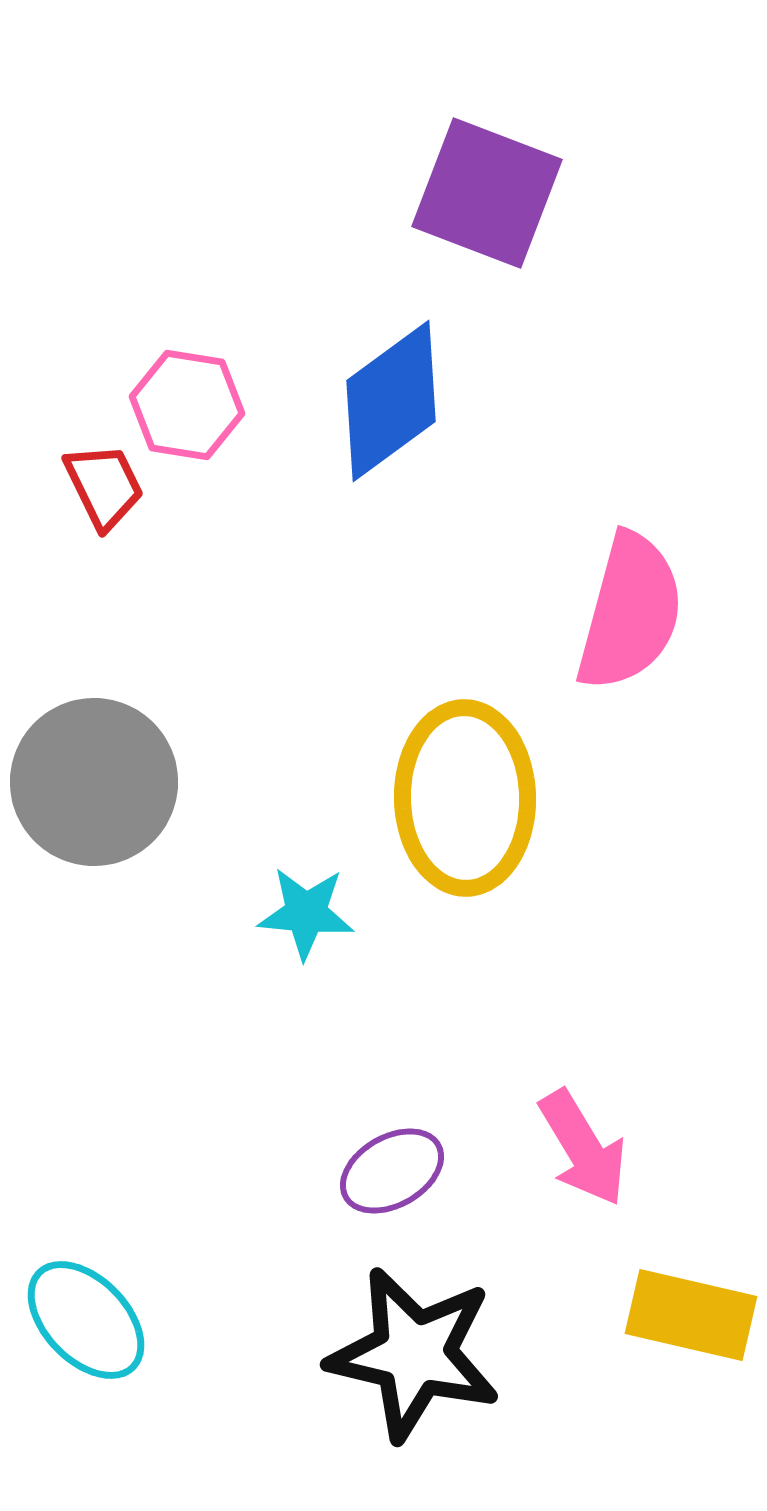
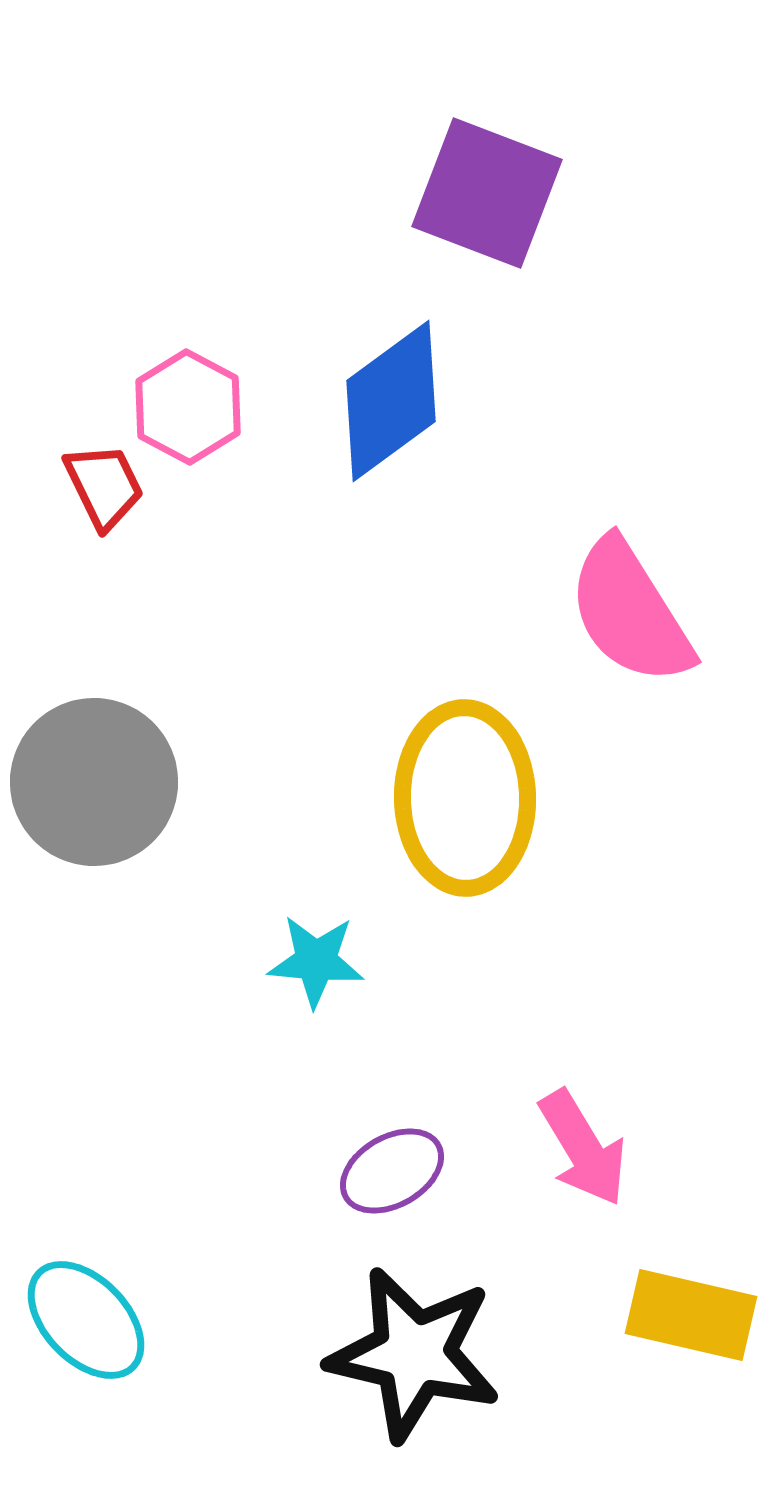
pink hexagon: moved 1 px right, 2 px down; rotated 19 degrees clockwise
pink semicircle: rotated 133 degrees clockwise
cyan star: moved 10 px right, 48 px down
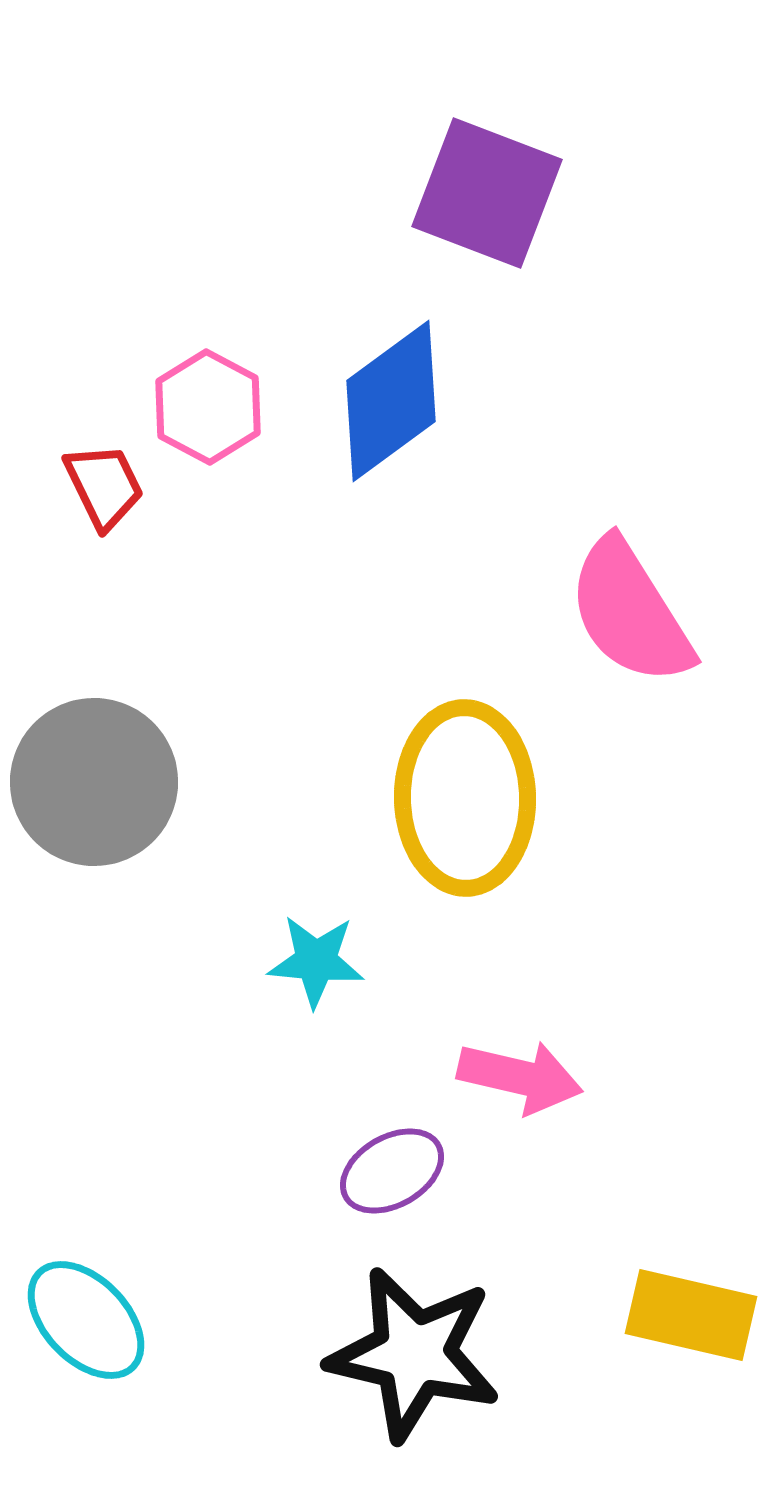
pink hexagon: moved 20 px right
pink arrow: moved 63 px left, 71 px up; rotated 46 degrees counterclockwise
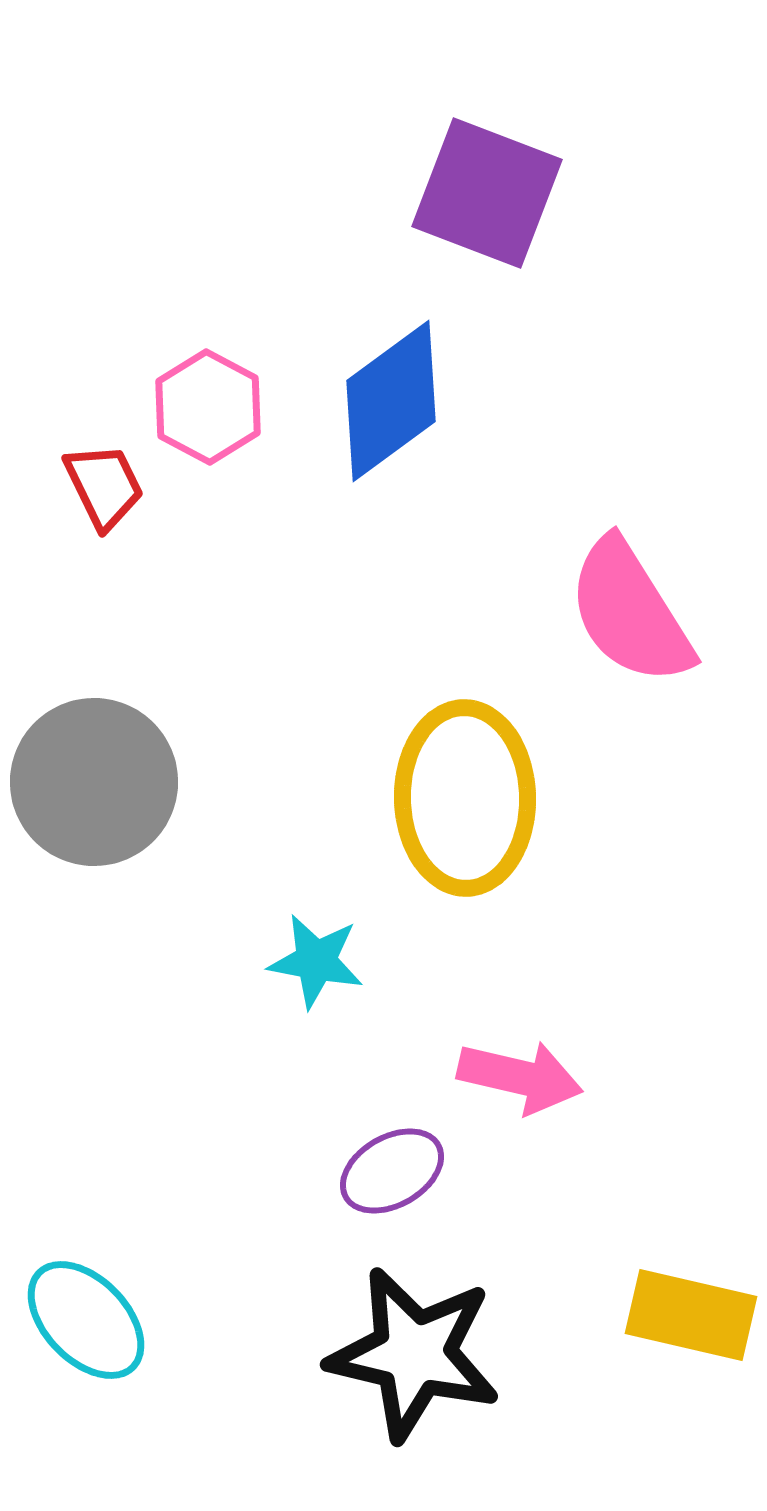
cyan star: rotated 6 degrees clockwise
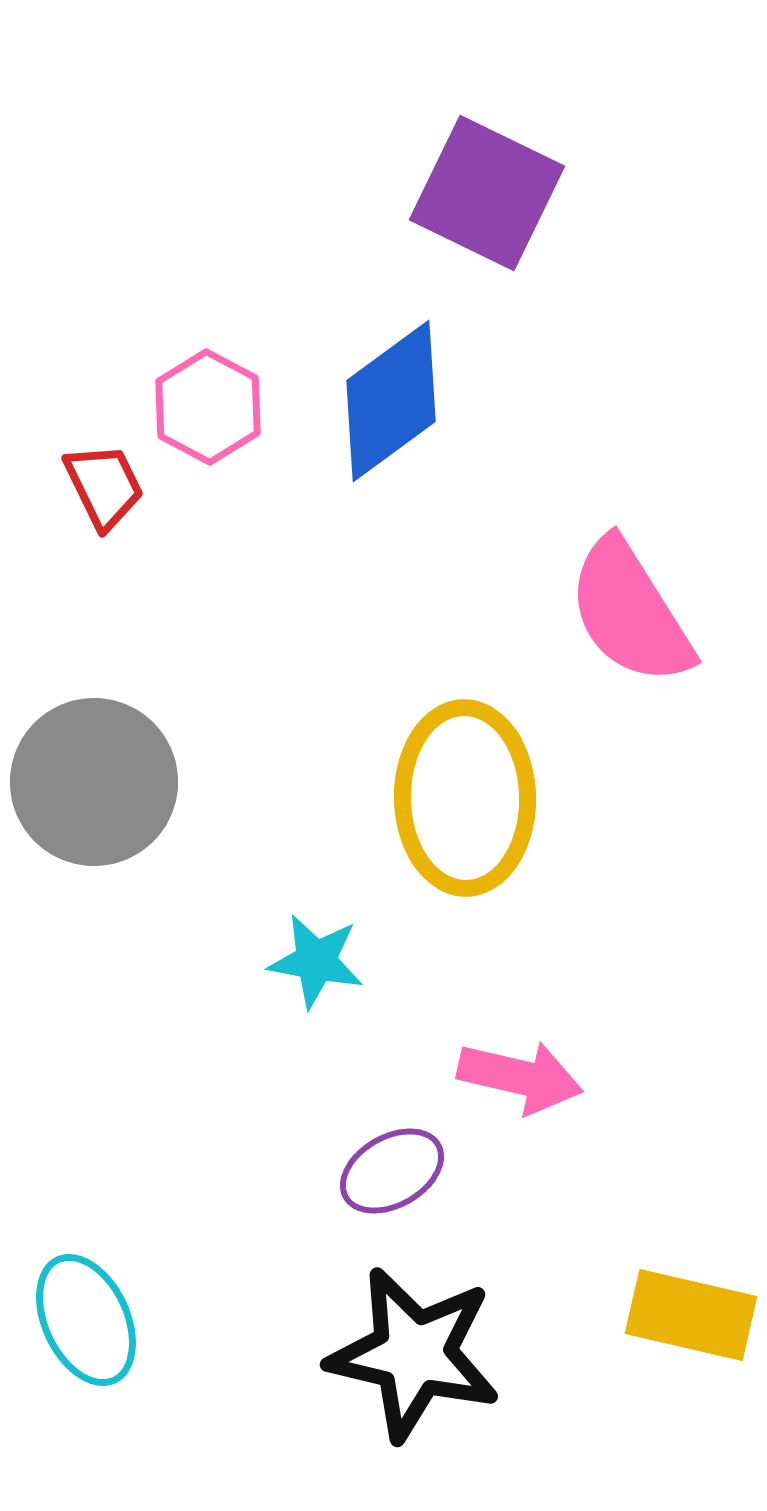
purple square: rotated 5 degrees clockwise
cyan ellipse: rotated 19 degrees clockwise
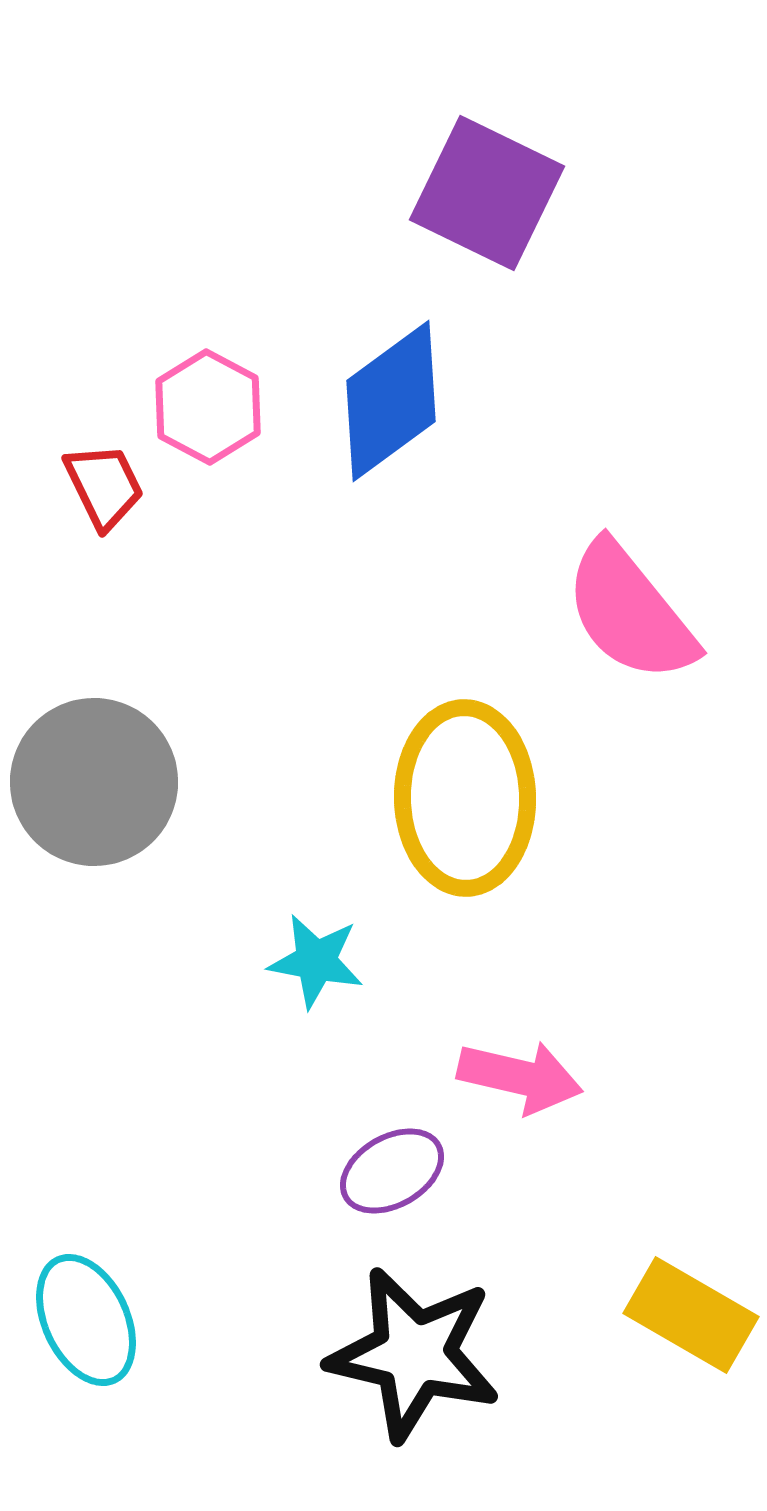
pink semicircle: rotated 7 degrees counterclockwise
yellow rectangle: rotated 17 degrees clockwise
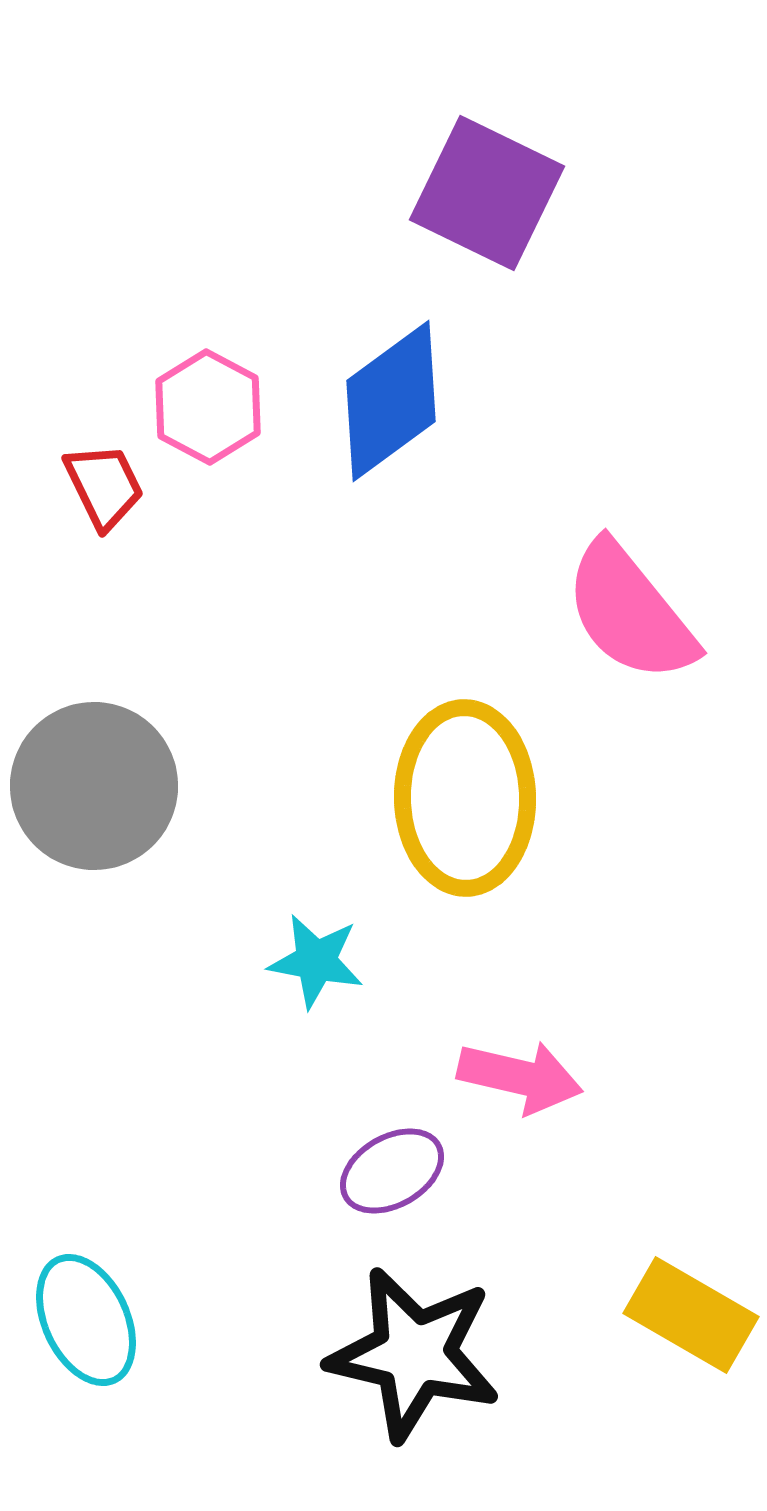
gray circle: moved 4 px down
